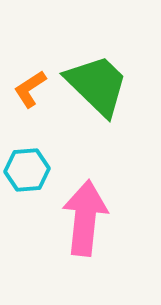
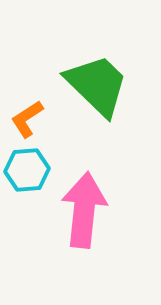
orange L-shape: moved 3 px left, 30 px down
pink arrow: moved 1 px left, 8 px up
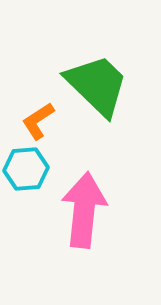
orange L-shape: moved 11 px right, 2 px down
cyan hexagon: moved 1 px left, 1 px up
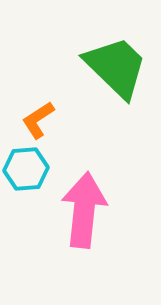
green trapezoid: moved 19 px right, 18 px up
orange L-shape: moved 1 px up
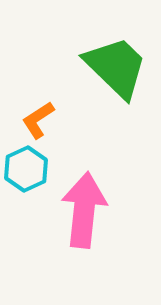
cyan hexagon: rotated 21 degrees counterclockwise
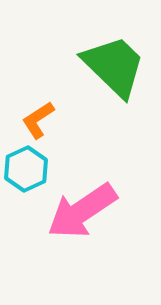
green trapezoid: moved 2 px left, 1 px up
pink arrow: moved 2 px left, 1 px down; rotated 130 degrees counterclockwise
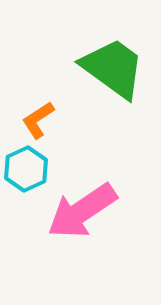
green trapezoid: moved 1 px left, 2 px down; rotated 8 degrees counterclockwise
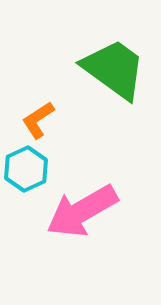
green trapezoid: moved 1 px right, 1 px down
pink arrow: rotated 4 degrees clockwise
